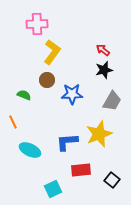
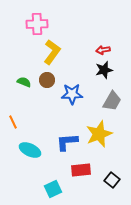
red arrow: rotated 48 degrees counterclockwise
green semicircle: moved 13 px up
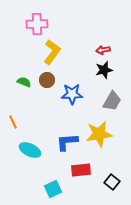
yellow star: rotated 12 degrees clockwise
black square: moved 2 px down
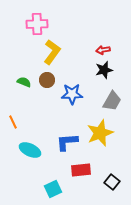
yellow star: moved 1 px right, 1 px up; rotated 12 degrees counterclockwise
